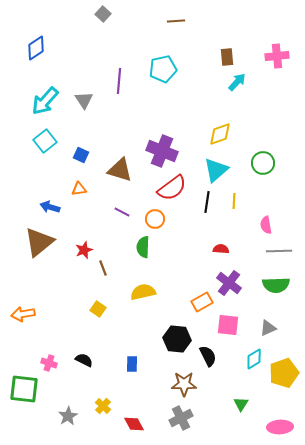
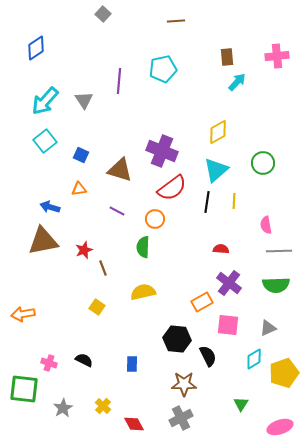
yellow diamond at (220, 134): moved 2 px left, 2 px up; rotated 10 degrees counterclockwise
purple line at (122, 212): moved 5 px left, 1 px up
brown triangle at (39, 242): moved 4 px right, 1 px up; rotated 28 degrees clockwise
yellow square at (98, 309): moved 1 px left, 2 px up
gray star at (68, 416): moved 5 px left, 8 px up
pink ellipse at (280, 427): rotated 15 degrees counterclockwise
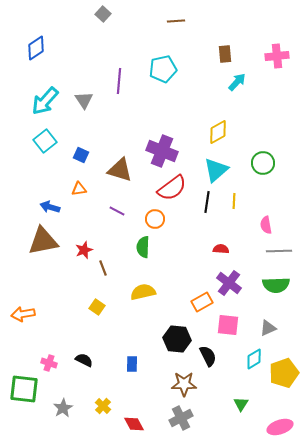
brown rectangle at (227, 57): moved 2 px left, 3 px up
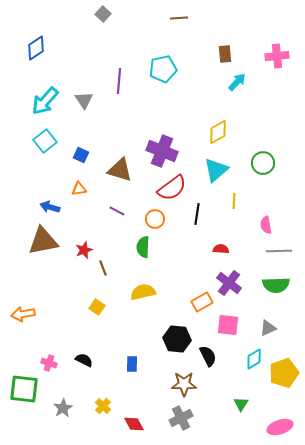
brown line at (176, 21): moved 3 px right, 3 px up
black line at (207, 202): moved 10 px left, 12 px down
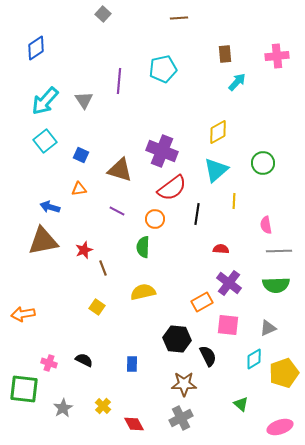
green triangle at (241, 404): rotated 21 degrees counterclockwise
